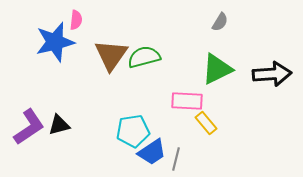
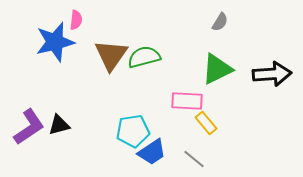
gray line: moved 18 px right; rotated 65 degrees counterclockwise
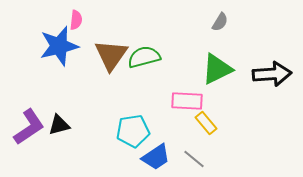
blue star: moved 4 px right, 4 px down
blue trapezoid: moved 4 px right, 5 px down
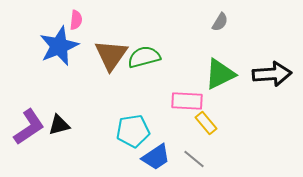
blue star: rotated 9 degrees counterclockwise
green triangle: moved 3 px right, 5 px down
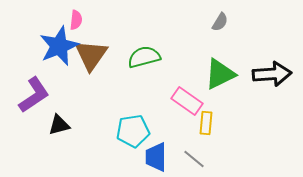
brown triangle: moved 20 px left
pink rectangle: rotated 32 degrees clockwise
yellow rectangle: rotated 45 degrees clockwise
purple L-shape: moved 5 px right, 32 px up
blue trapezoid: rotated 124 degrees clockwise
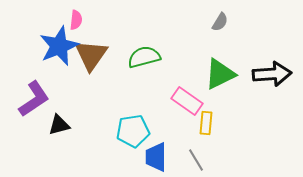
purple L-shape: moved 4 px down
gray line: moved 2 px right, 1 px down; rotated 20 degrees clockwise
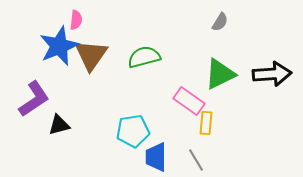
pink rectangle: moved 2 px right
